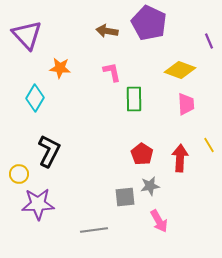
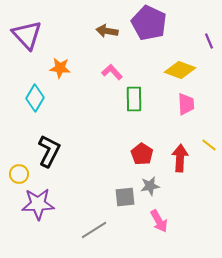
pink L-shape: rotated 30 degrees counterclockwise
yellow line: rotated 21 degrees counterclockwise
gray line: rotated 24 degrees counterclockwise
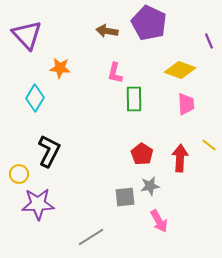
pink L-shape: moved 3 px right, 1 px down; rotated 125 degrees counterclockwise
gray line: moved 3 px left, 7 px down
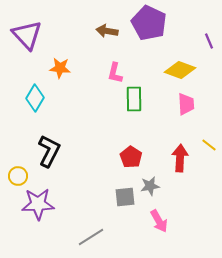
red pentagon: moved 11 px left, 3 px down
yellow circle: moved 1 px left, 2 px down
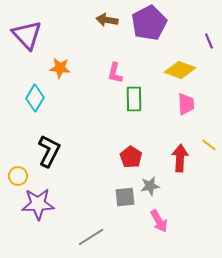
purple pentagon: rotated 20 degrees clockwise
brown arrow: moved 11 px up
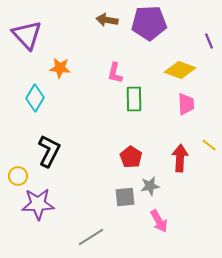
purple pentagon: rotated 24 degrees clockwise
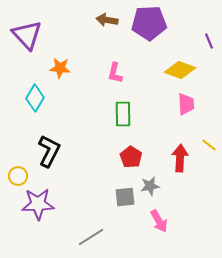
green rectangle: moved 11 px left, 15 px down
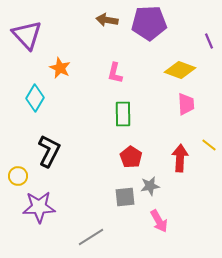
orange star: rotated 20 degrees clockwise
purple star: moved 1 px right, 3 px down
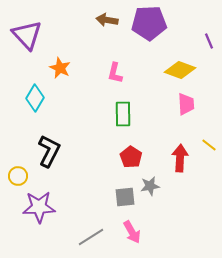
pink arrow: moved 27 px left, 11 px down
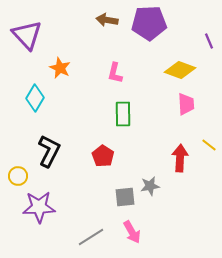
red pentagon: moved 28 px left, 1 px up
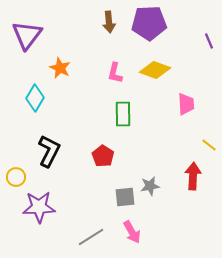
brown arrow: moved 2 px right, 2 px down; rotated 105 degrees counterclockwise
purple triangle: rotated 20 degrees clockwise
yellow diamond: moved 25 px left
red arrow: moved 13 px right, 18 px down
yellow circle: moved 2 px left, 1 px down
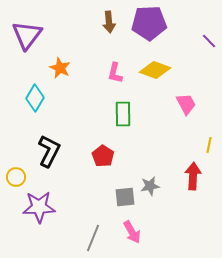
purple line: rotated 21 degrees counterclockwise
pink trapezoid: rotated 25 degrees counterclockwise
yellow line: rotated 63 degrees clockwise
gray line: moved 2 px right, 1 px down; rotated 36 degrees counterclockwise
